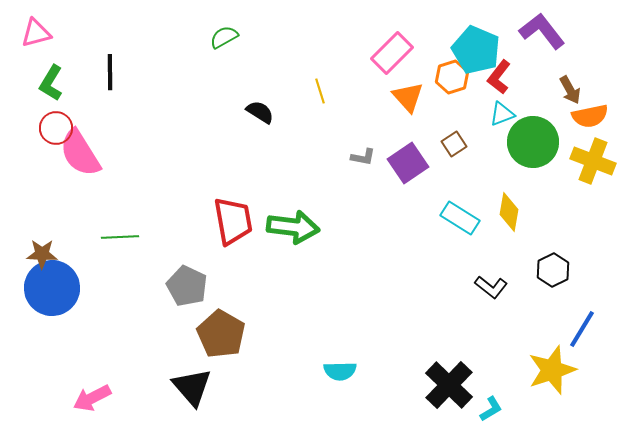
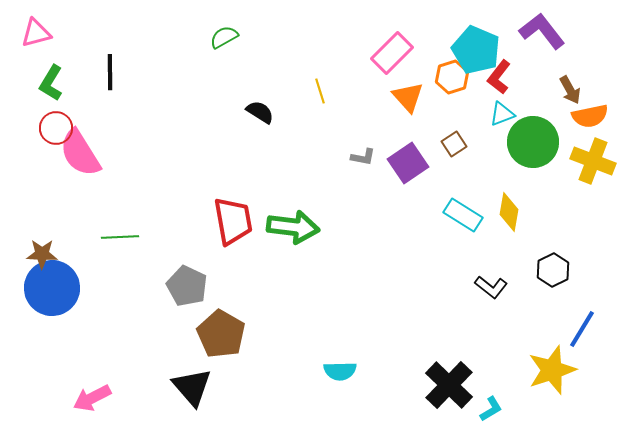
cyan rectangle: moved 3 px right, 3 px up
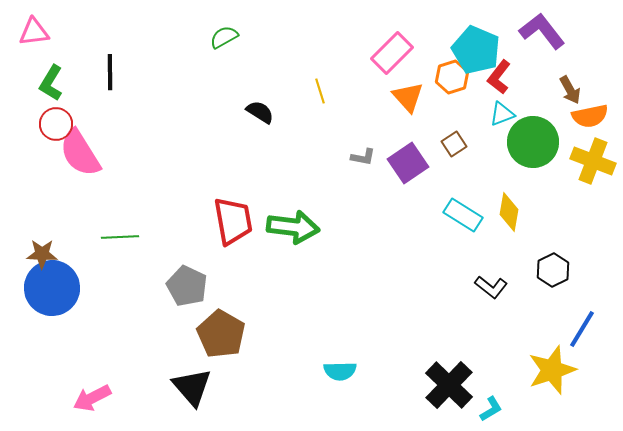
pink triangle: moved 2 px left, 1 px up; rotated 8 degrees clockwise
red circle: moved 4 px up
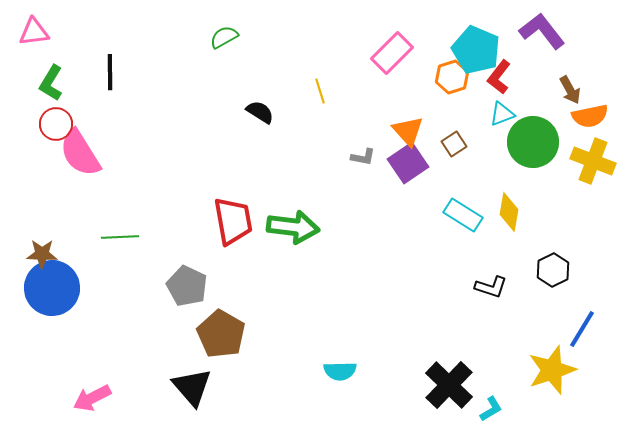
orange triangle: moved 34 px down
black L-shape: rotated 20 degrees counterclockwise
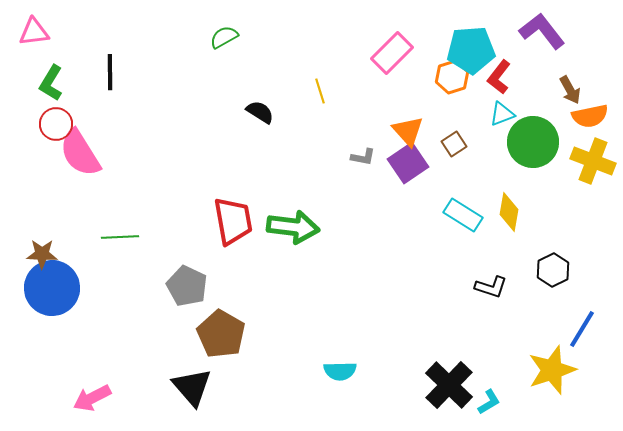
cyan pentagon: moved 5 px left; rotated 27 degrees counterclockwise
cyan L-shape: moved 2 px left, 7 px up
